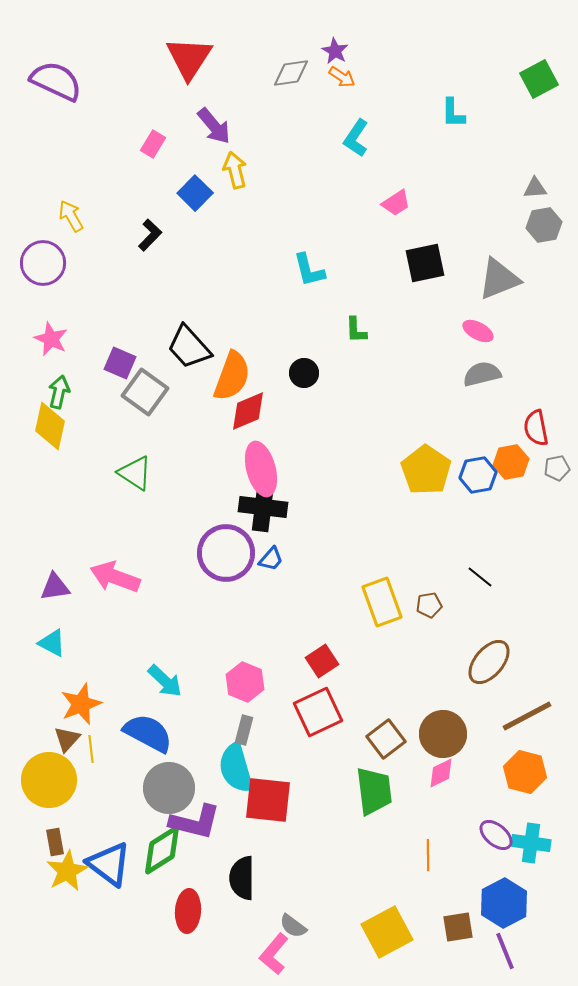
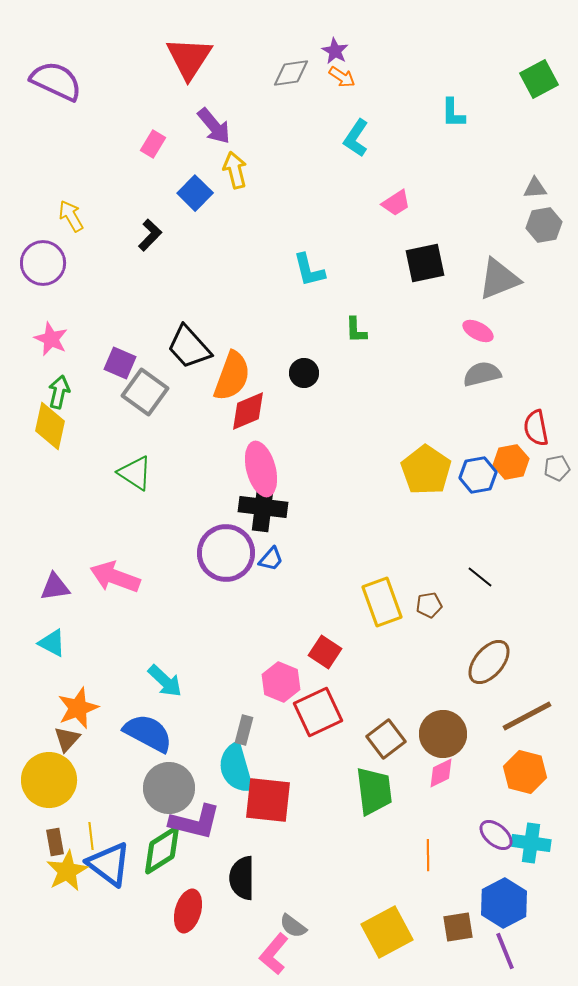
red square at (322, 661): moved 3 px right, 9 px up; rotated 24 degrees counterclockwise
pink hexagon at (245, 682): moved 36 px right
orange star at (81, 704): moved 3 px left, 4 px down
yellow line at (91, 749): moved 87 px down
red ellipse at (188, 911): rotated 12 degrees clockwise
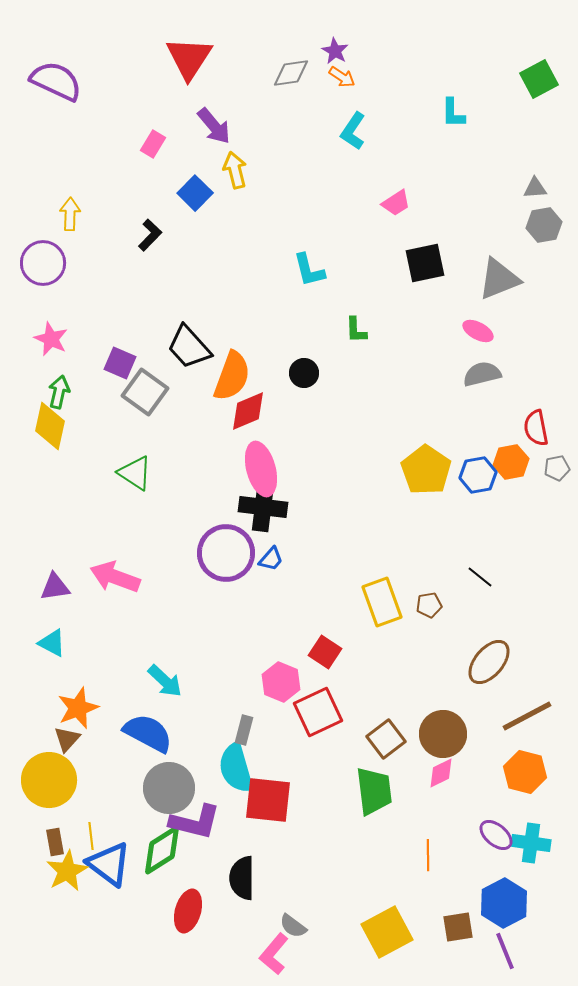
cyan L-shape at (356, 138): moved 3 px left, 7 px up
yellow arrow at (71, 216): moved 1 px left, 2 px up; rotated 32 degrees clockwise
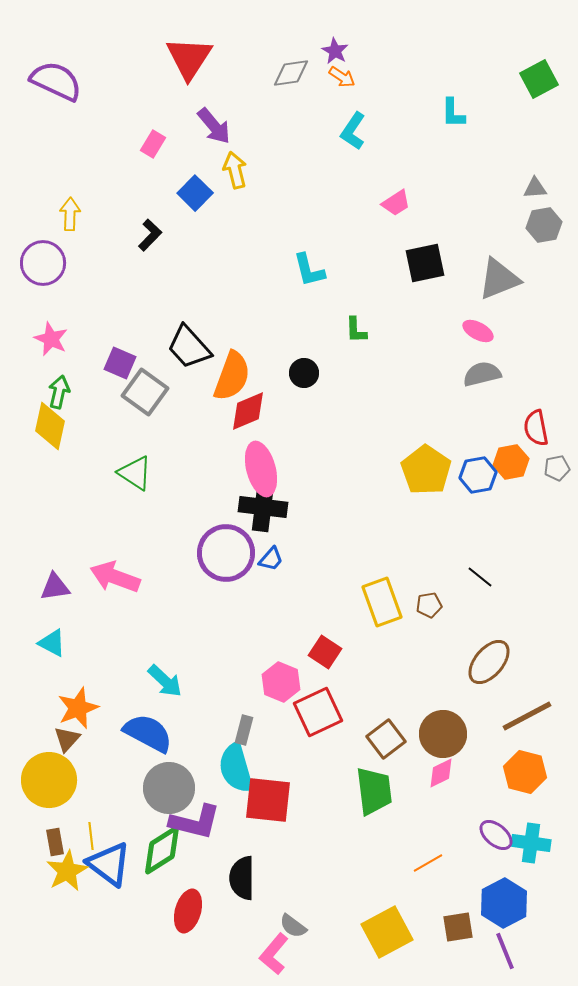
orange line at (428, 855): moved 8 px down; rotated 60 degrees clockwise
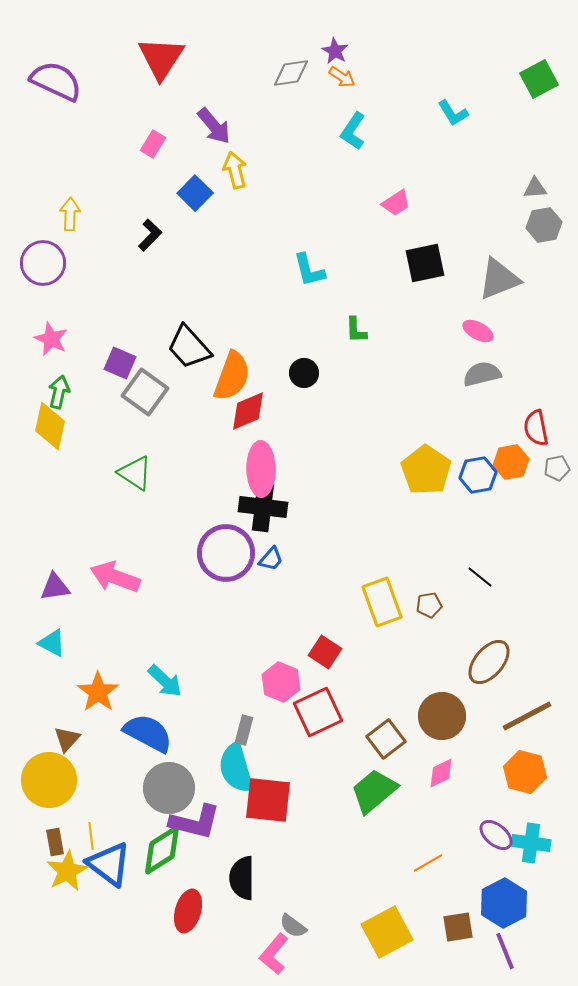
red triangle at (189, 58): moved 28 px left
cyan L-shape at (453, 113): rotated 32 degrees counterclockwise
pink ellipse at (261, 469): rotated 14 degrees clockwise
orange star at (78, 708): moved 20 px right, 16 px up; rotated 15 degrees counterclockwise
brown circle at (443, 734): moved 1 px left, 18 px up
green trapezoid at (374, 791): rotated 123 degrees counterclockwise
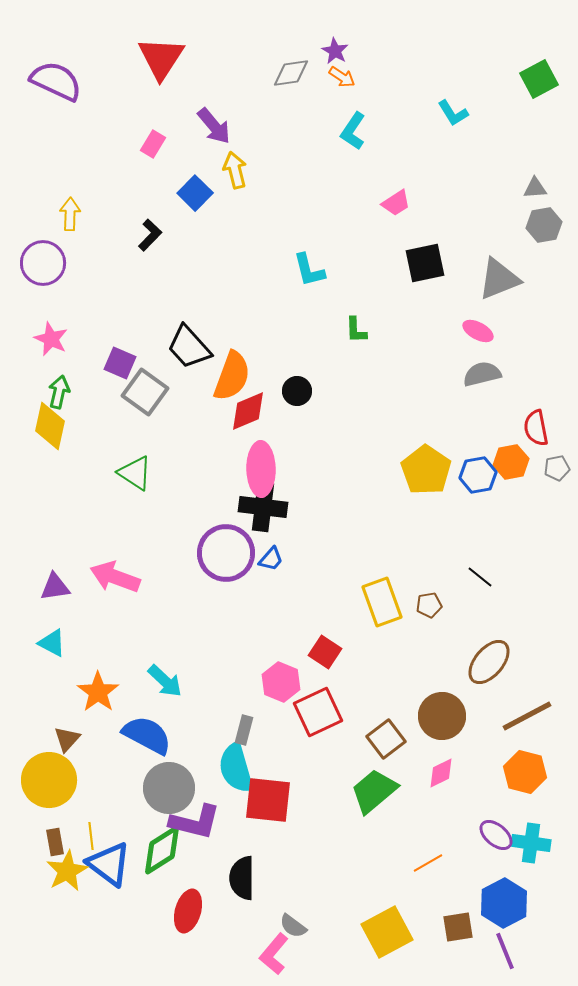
black circle at (304, 373): moved 7 px left, 18 px down
blue semicircle at (148, 733): moved 1 px left, 2 px down
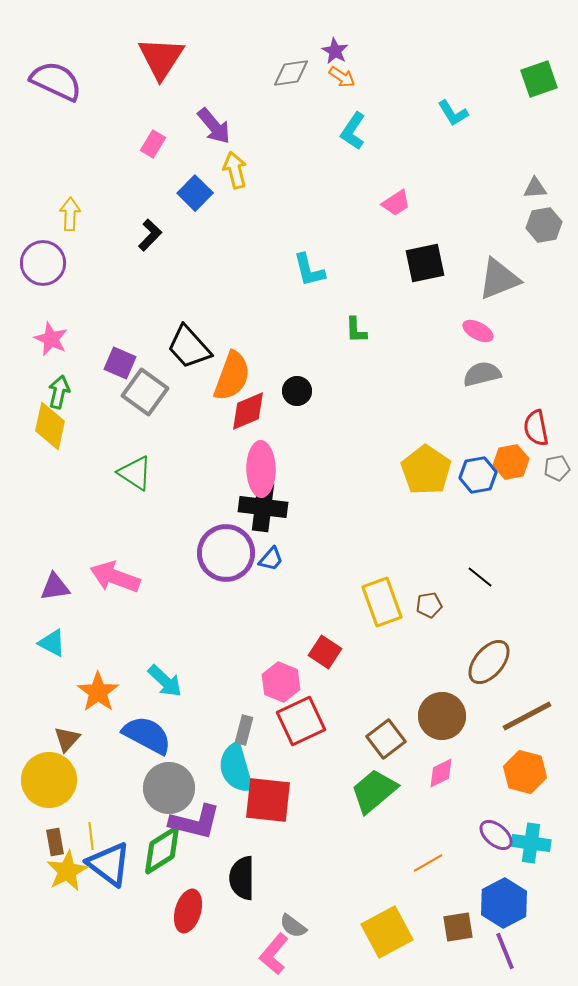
green square at (539, 79): rotated 9 degrees clockwise
red square at (318, 712): moved 17 px left, 9 px down
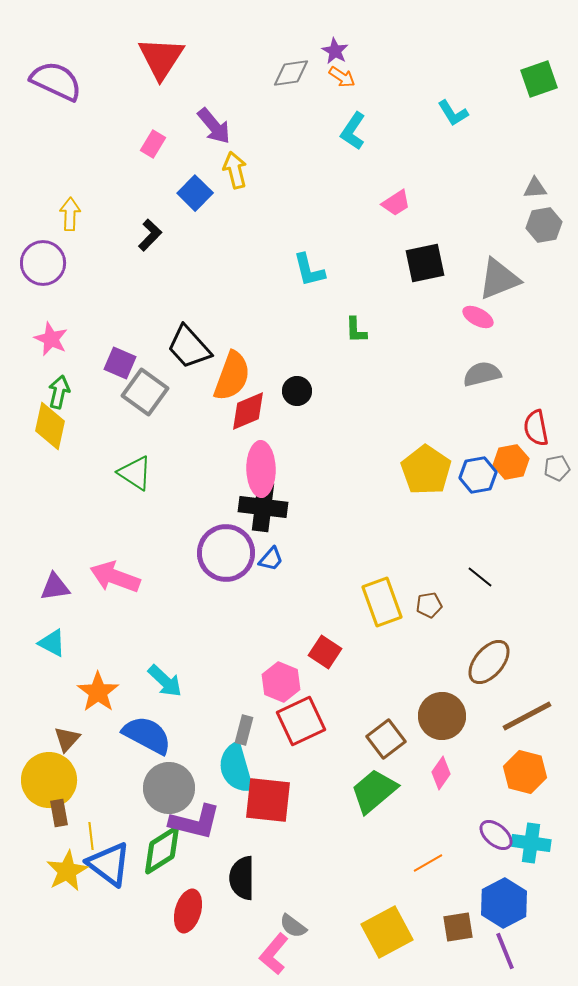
pink ellipse at (478, 331): moved 14 px up
pink diamond at (441, 773): rotated 28 degrees counterclockwise
brown rectangle at (55, 842): moved 4 px right, 29 px up
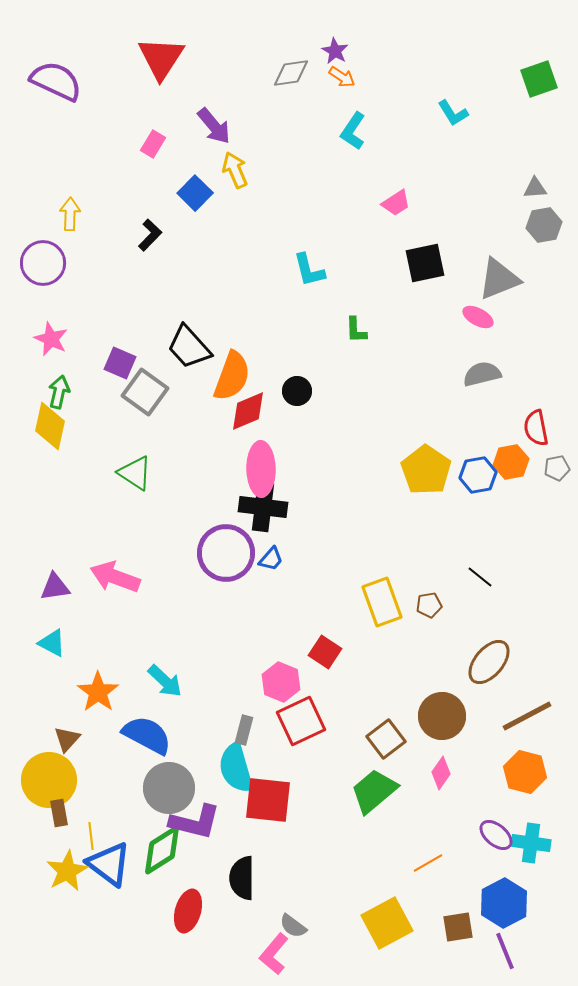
yellow arrow at (235, 170): rotated 9 degrees counterclockwise
yellow square at (387, 932): moved 9 px up
